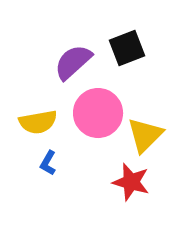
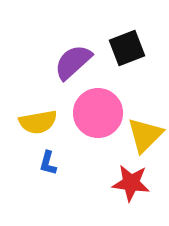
blue L-shape: rotated 15 degrees counterclockwise
red star: moved 1 px down; rotated 9 degrees counterclockwise
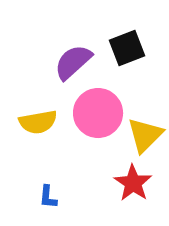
blue L-shape: moved 34 px down; rotated 10 degrees counterclockwise
red star: moved 2 px right; rotated 27 degrees clockwise
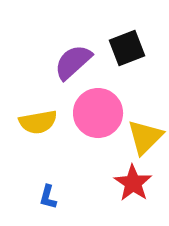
yellow triangle: moved 2 px down
blue L-shape: rotated 10 degrees clockwise
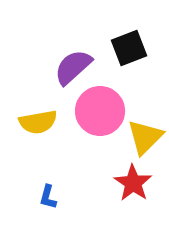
black square: moved 2 px right
purple semicircle: moved 5 px down
pink circle: moved 2 px right, 2 px up
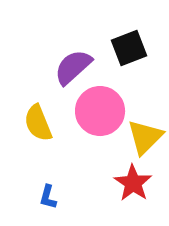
yellow semicircle: moved 1 px down; rotated 78 degrees clockwise
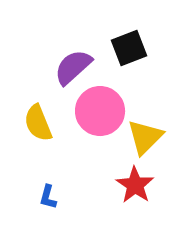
red star: moved 2 px right, 2 px down
